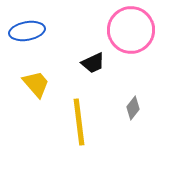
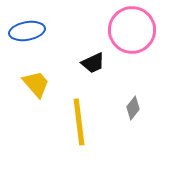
pink circle: moved 1 px right
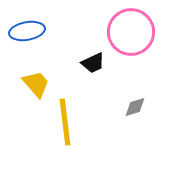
pink circle: moved 1 px left, 2 px down
gray diamond: moved 2 px right, 1 px up; rotated 35 degrees clockwise
yellow line: moved 14 px left
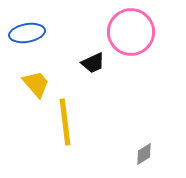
blue ellipse: moved 2 px down
gray diamond: moved 9 px right, 47 px down; rotated 15 degrees counterclockwise
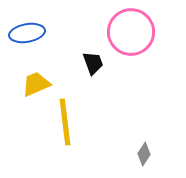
black trapezoid: rotated 85 degrees counterclockwise
yellow trapezoid: rotated 72 degrees counterclockwise
gray diamond: rotated 25 degrees counterclockwise
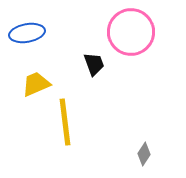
black trapezoid: moved 1 px right, 1 px down
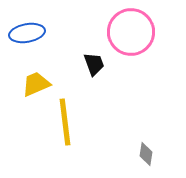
gray diamond: moved 2 px right; rotated 25 degrees counterclockwise
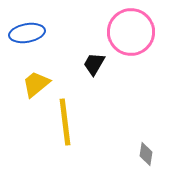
black trapezoid: rotated 130 degrees counterclockwise
yellow trapezoid: rotated 16 degrees counterclockwise
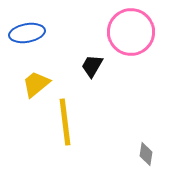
black trapezoid: moved 2 px left, 2 px down
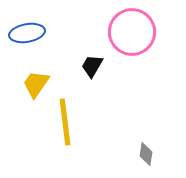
pink circle: moved 1 px right
yellow trapezoid: rotated 16 degrees counterclockwise
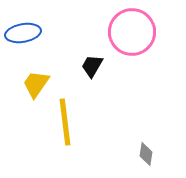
blue ellipse: moved 4 px left
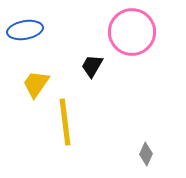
blue ellipse: moved 2 px right, 3 px up
gray diamond: rotated 15 degrees clockwise
